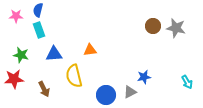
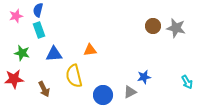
pink star: rotated 16 degrees counterclockwise
green star: moved 1 px right, 2 px up
blue circle: moved 3 px left
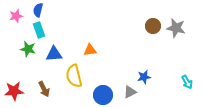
green star: moved 6 px right, 4 px up
red star: moved 12 px down
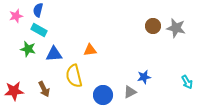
cyan rectangle: rotated 42 degrees counterclockwise
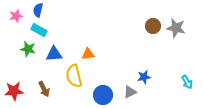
orange triangle: moved 2 px left, 4 px down
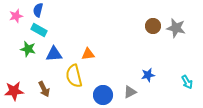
blue star: moved 4 px right, 2 px up
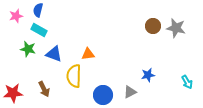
blue triangle: rotated 24 degrees clockwise
yellow semicircle: rotated 15 degrees clockwise
red star: moved 1 px left, 2 px down
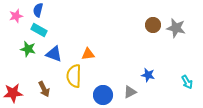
brown circle: moved 1 px up
blue star: rotated 24 degrees clockwise
